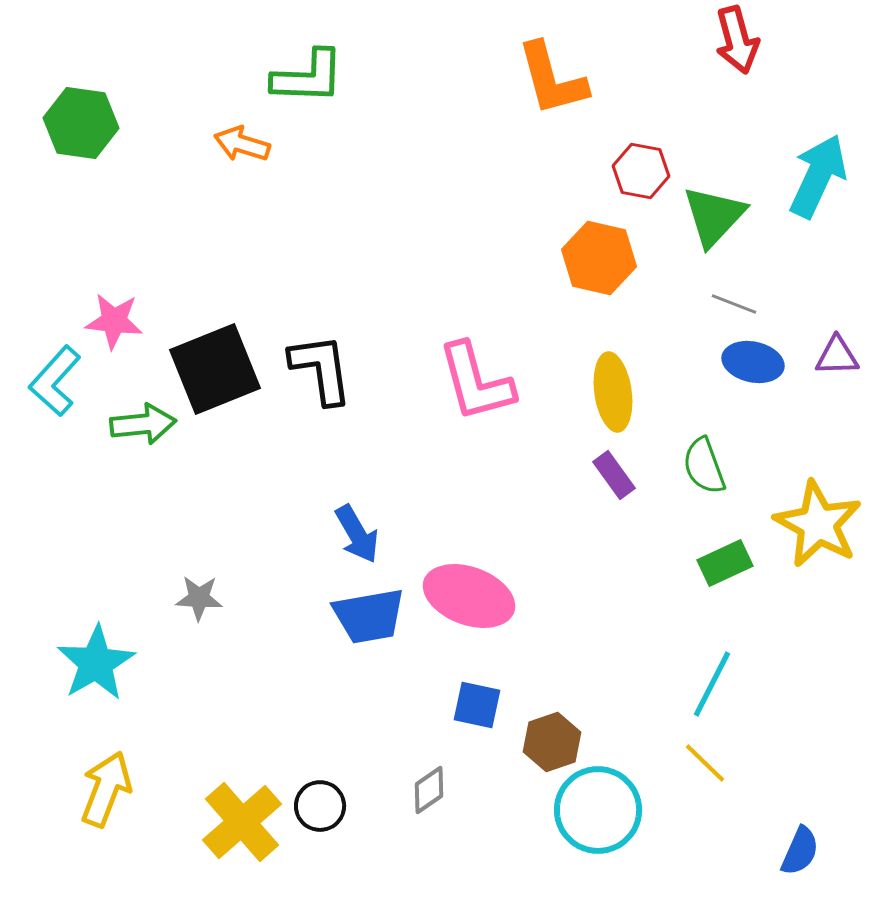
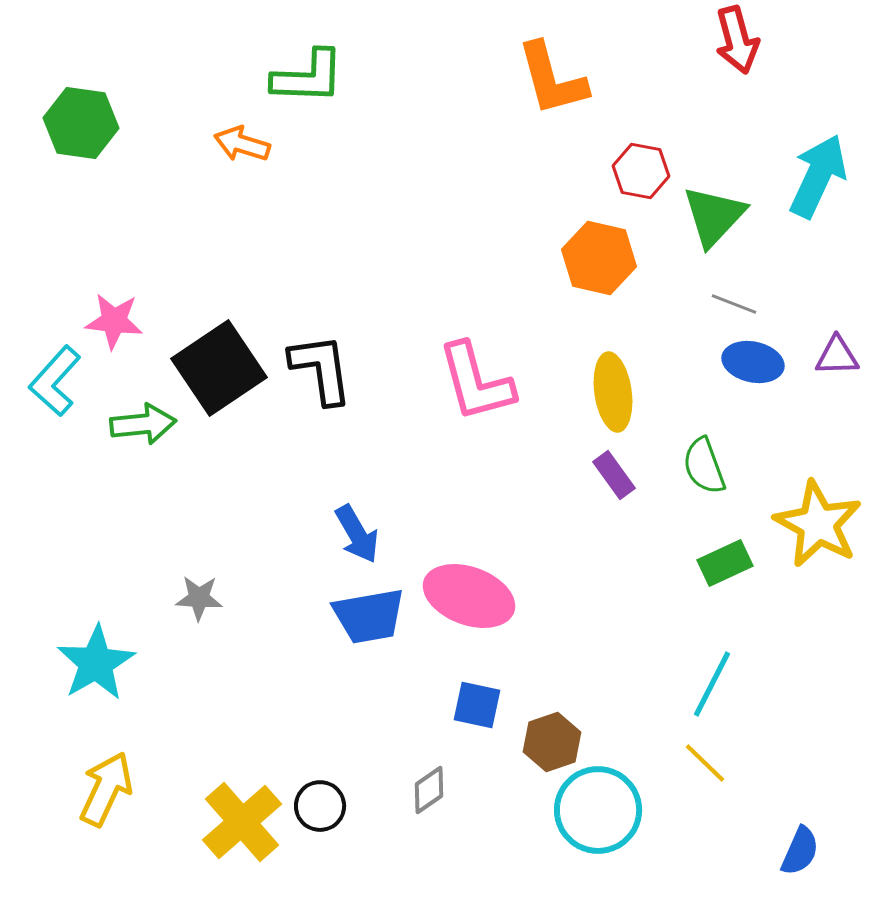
black square: moved 4 px right, 1 px up; rotated 12 degrees counterclockwise
yellow arrow: rotated 4 degrees clockwise
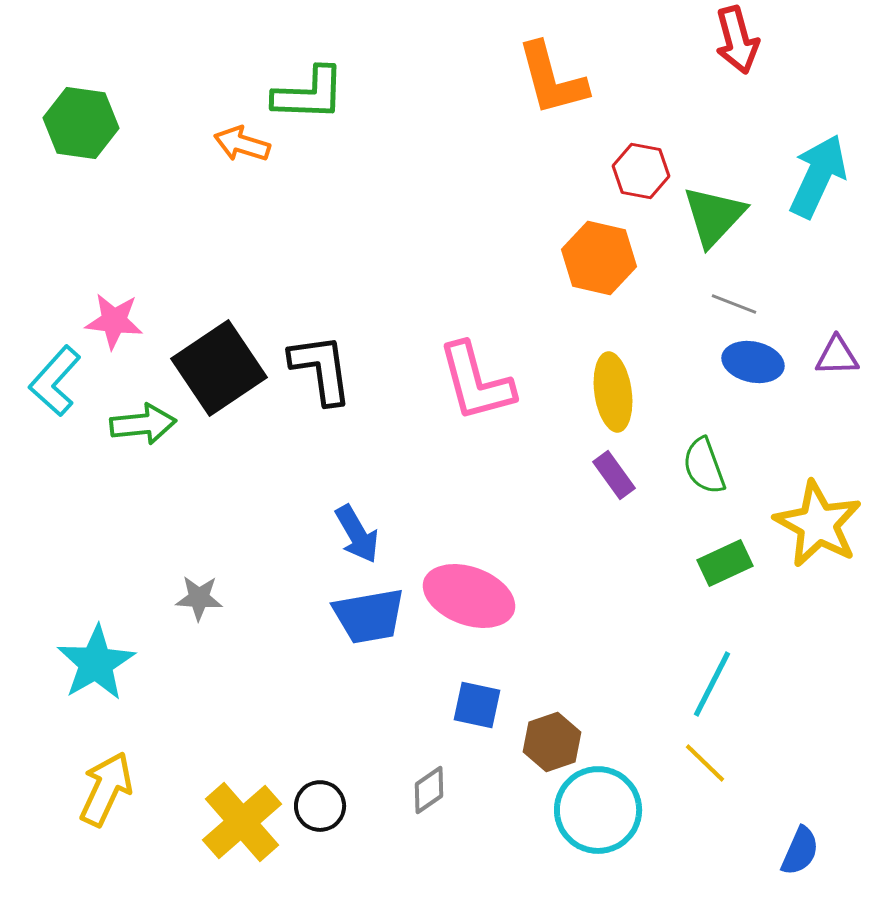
green L-shape: moved 1 px right, 17 px down
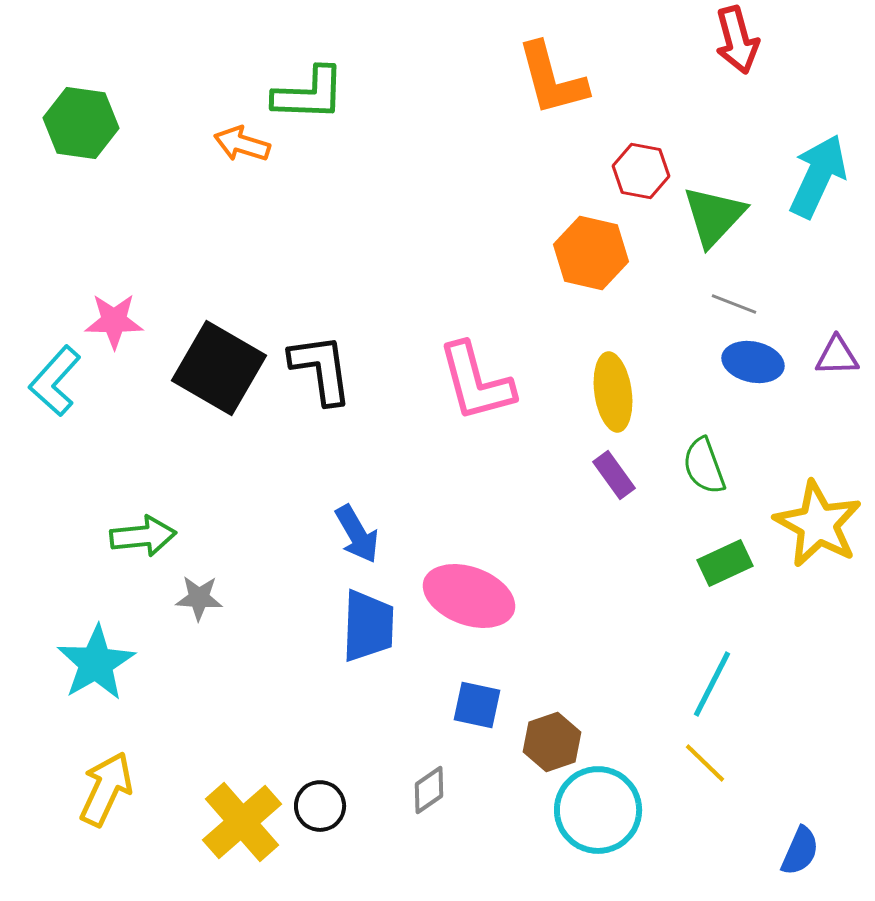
orange hexagon: moved 8 px left, 5 px up
pink star: rotated 6 degrees counterclockwise
black square: rotated 26 degrees counterclockwise
green arrow: moved 112 px down
blue trapezoid: moved 1 px left, 10 px down; rotated 78 degrees counterclockwise
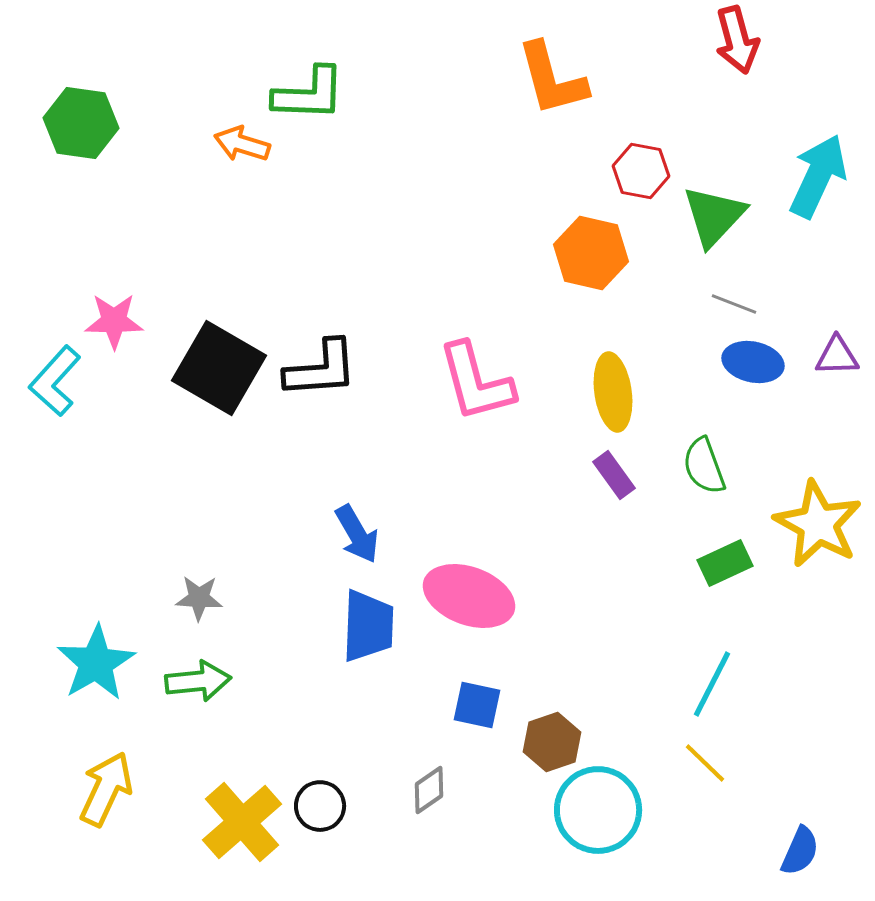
black L-shape: rotated 94 degrees clockwise
green arrow: moved 55 px right, 145 px down
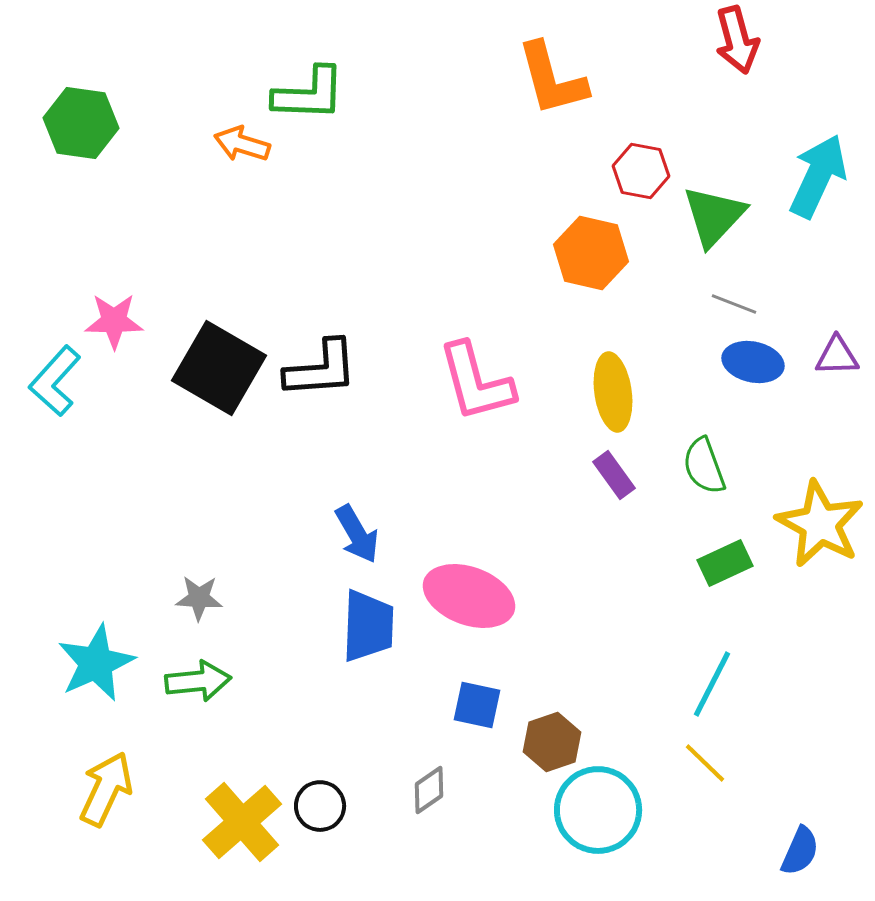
yellow star: moved 2 px right
cyan star: rotated 6 degrees clockwise
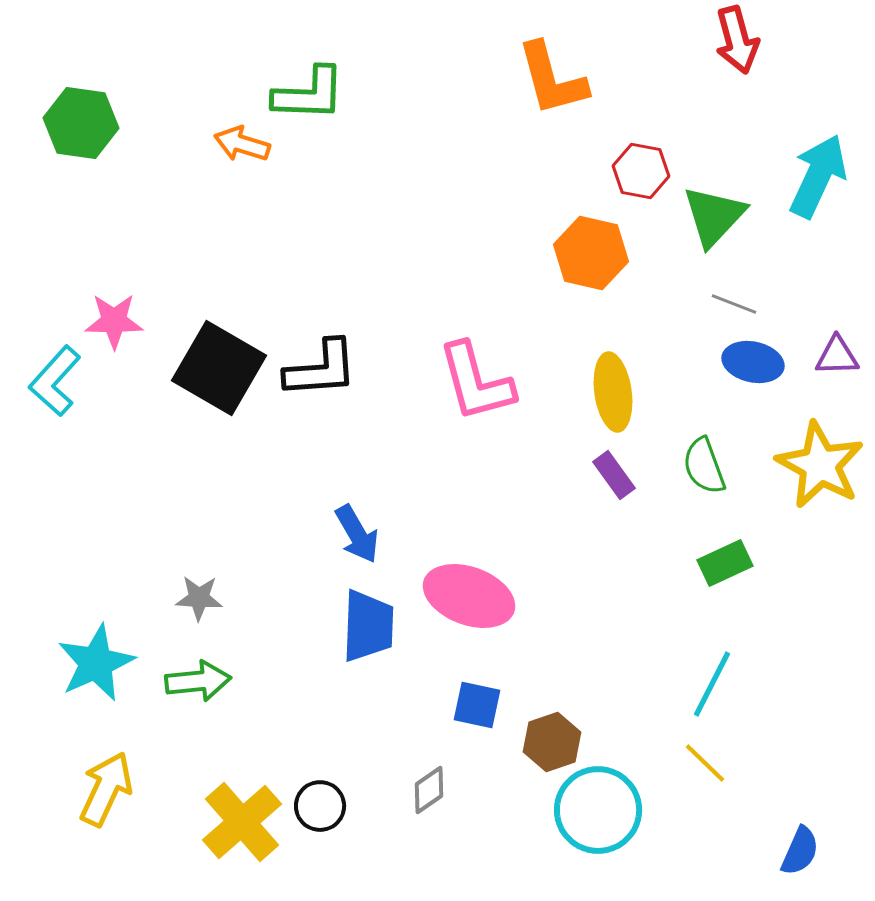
yellow star: moved 59 px up
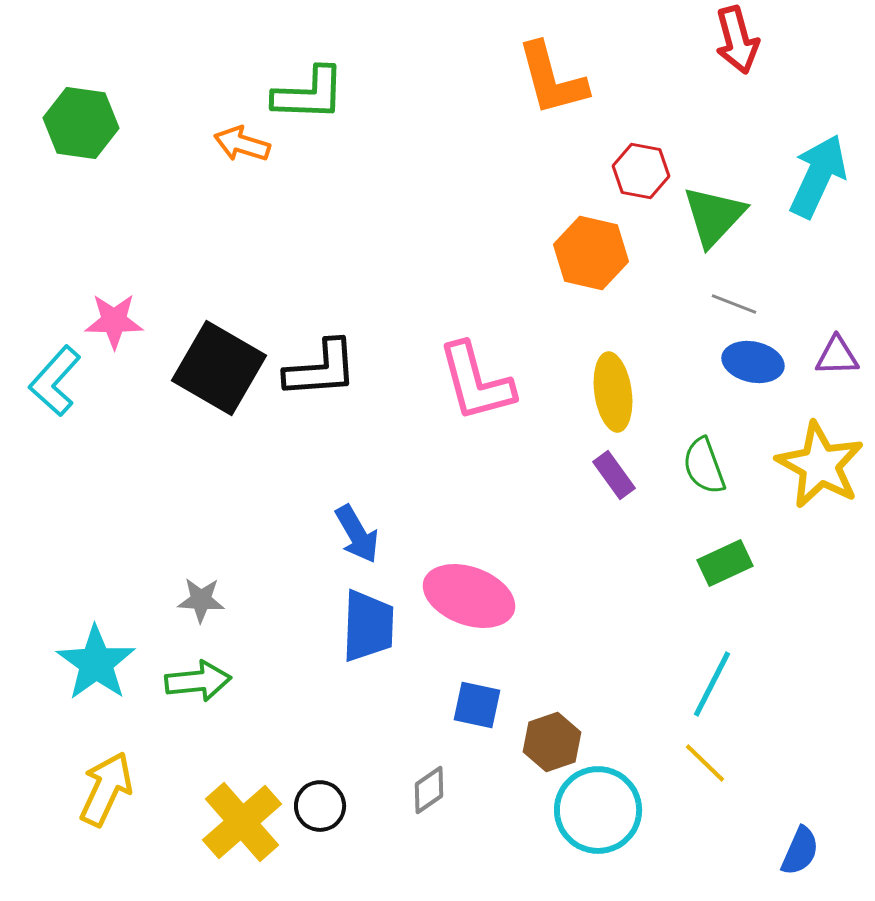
gray star: moved 2 px right, 2 px down
cyan star: rotated 12 degrees counterclockwise
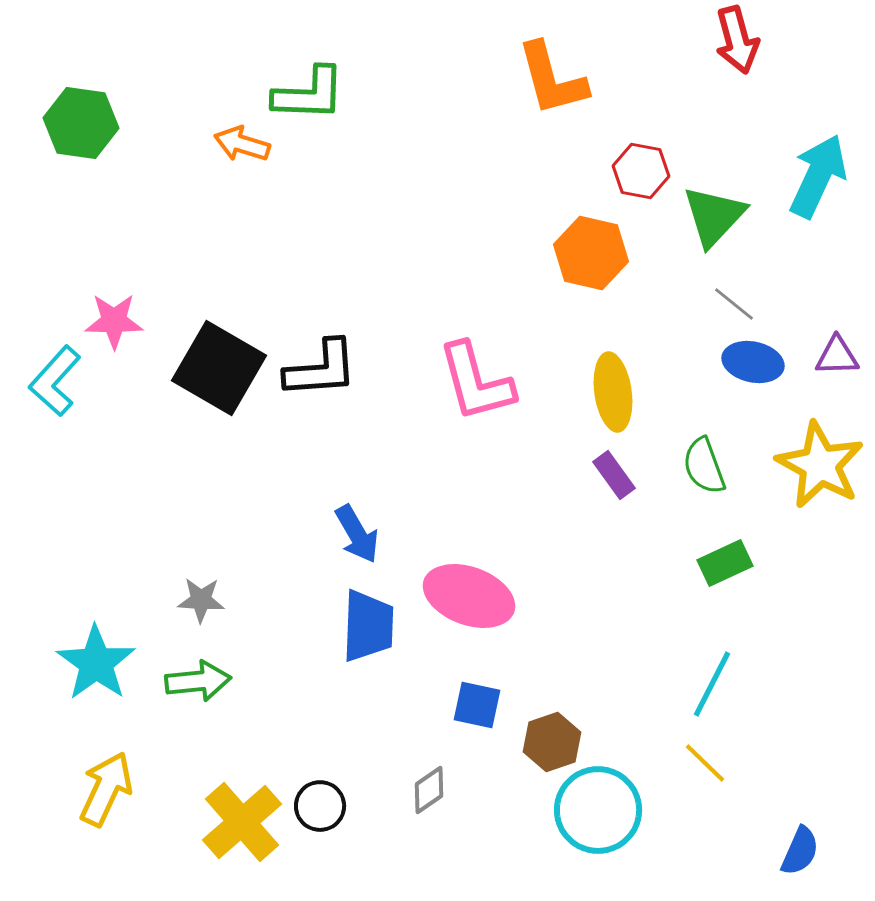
gray line: rotated 18 degrees clockwise
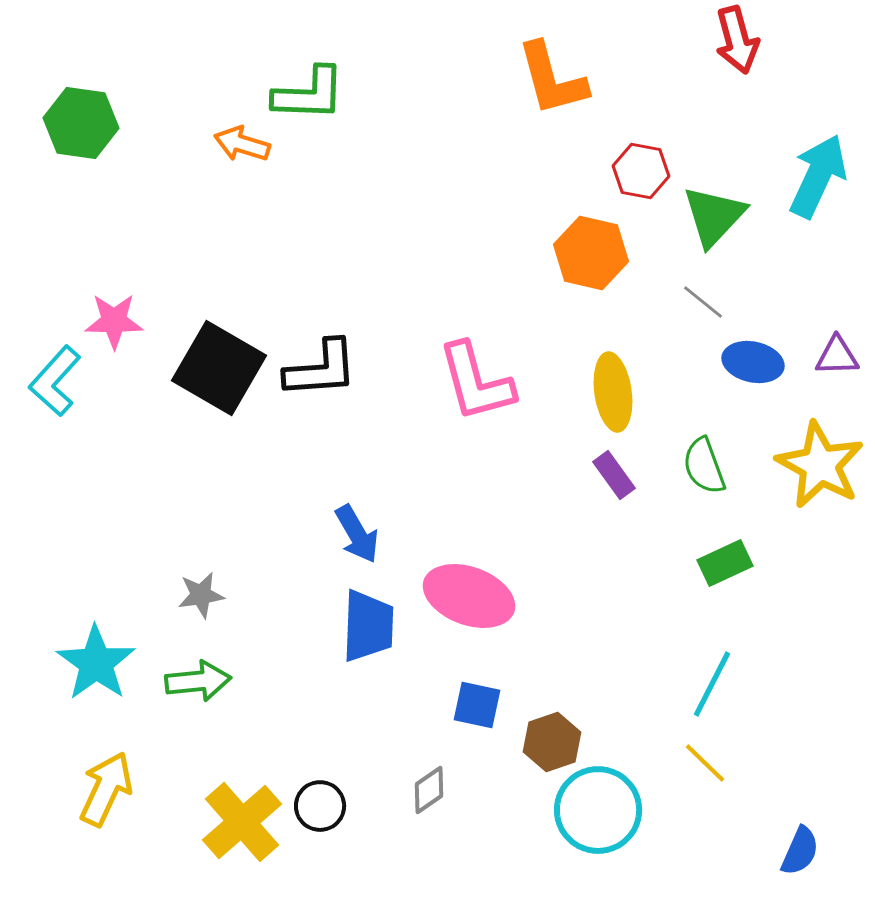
gray line: moved 31 px left, 2 px up
gray star: moved 5 px up; rotated 12 degrees counterclockwise
